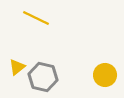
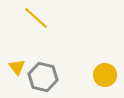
yellow line: rotated 16 degrees clockwise
yellow triangle: rotated 30 degrees counterclockwise
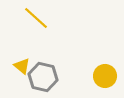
yellow triangle: moved 5 px right, 1 px up; rotated 12 degrees counterclockwise
yellow circle: moved 1 px down
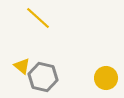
yellow line: moved 2 px right
yellow circle: moved 1 px right, 2 px down
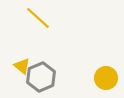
gray hexagon: moved 2 px left; rotated 24 degrees clockwise
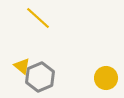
gray hexagon: moved 1 px left
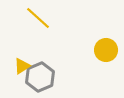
yellow triangle: rotated 48 degrees clockwise
yellow circle: moved 28 px up
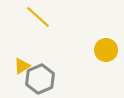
yellow line: moved 1 px up
gray hexagon: moved 2 px down
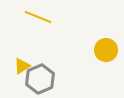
yellow line: rotated 20 degrees counterclockwise
